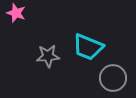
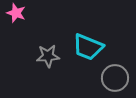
gray circle: moved 2 px right
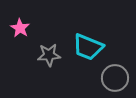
pink star: moved 4 px right, 15 px down; rotated 12 degrees clockwise
gray star: moved 1 px right, 1 px up
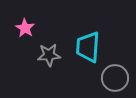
pink star: moved 5 px right
cyan trapezoid: rotated 72 degrees clockwise
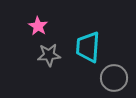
pink star: moved 13 px right, 2 px up
gray circle: moved 1 px left
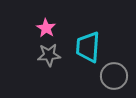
pink star: moved 8 px right, 2 px down
gray circle: moved 2 px up
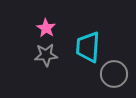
gray star: moved 3 px left
gray circle: moved 2 px up
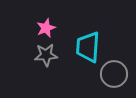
pink star: rotated 18 degrees clockwise
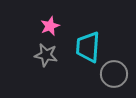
pink star: moved 4 px right, 2 px up
gray star: rotated 15 degrees clockwise
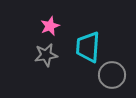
gray star: rotated 20 degrees counterclockwise
gray circle: moved 2 px left, 1 px down
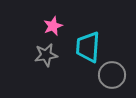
pink star: moved 3 px right
